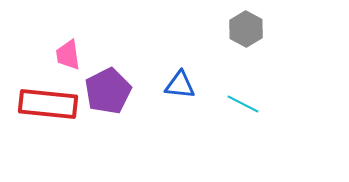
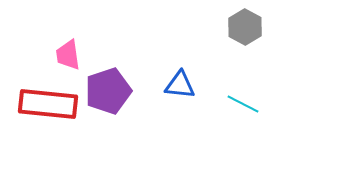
gray hexagon: moved 1 px left, 2 px up
purple pentagon: rotated 9 degrees clockwise
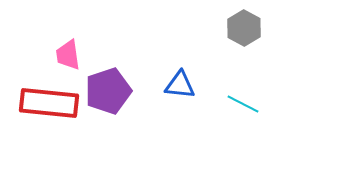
gray hexagon: moved 1 px left, 1 px down
red rectangle: moved 1 px right, 1 px up
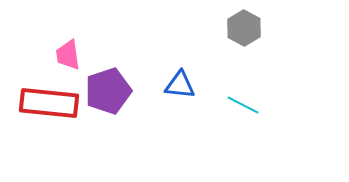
cyan line: moved 1 px down
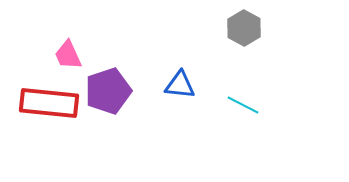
pink trapezoid: rotated 16 degrees counterclockwise
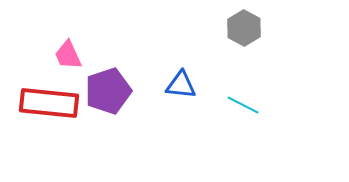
blue triangle: moved 1 px right
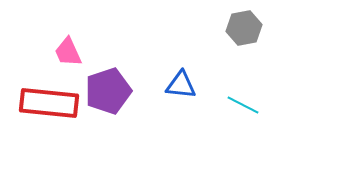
gray hexagon: rotated 20 degrees clockwise
pink trapezoid: moved 3 px up
